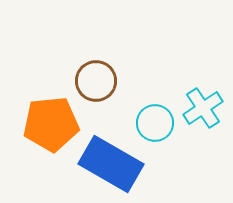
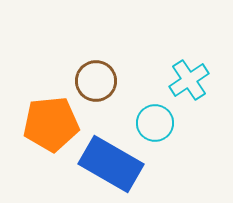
cyan cross: moved 14 px left, 28 px up
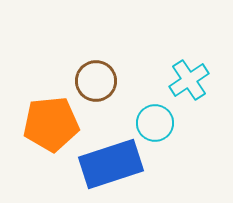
blue rectangle: rotated 48 degrees counterclockwise
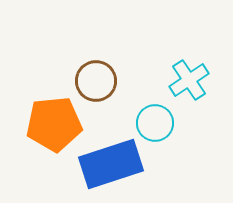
orange pentagon: moved 3 px right
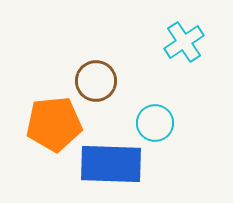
cyan cross: moved 5 px left, 38 px up
blue rectangle: rotated 20 degrees clockwise
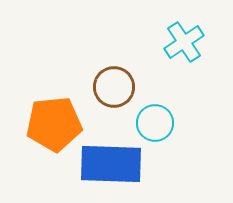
brown circle: moved 18 px right, 6 px down
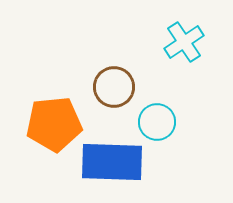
cyan circle: moved 2 px right, 1 px up
blue rectangle: moved 1 px right, 2 px up
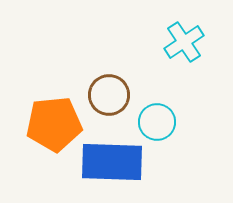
brown circle: moved 5 px left, 8 px down
